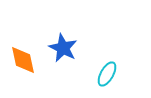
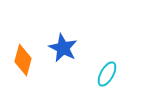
orange diamond: rotated 28 degrees clockwise
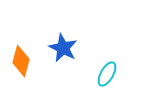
orange diamond: moved 2 px left, 1 px down
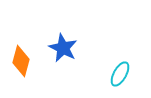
cyan ellipse: moved 13 px right
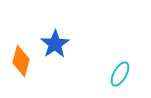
blue star: moved 8 px left, 4 px up; rotated 12 degrees clockwise
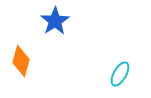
blue star: moved 23 px up
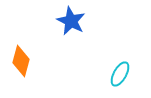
blue star: moved 16 px right; rotated 12 degrees counterclockwise
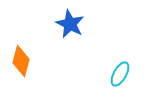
blue star: moved 1 px left, 3 px down
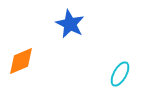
orange diamond: rotated 52 degrees clockwise
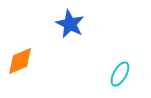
orange diamond: moved 1 px left
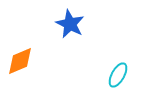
cyan ellipse: moved 2 px left, 1 px down
